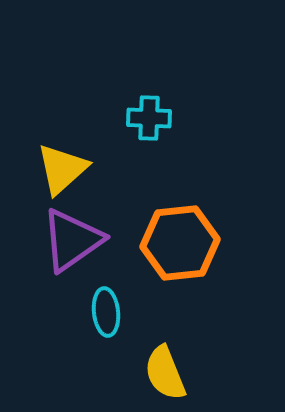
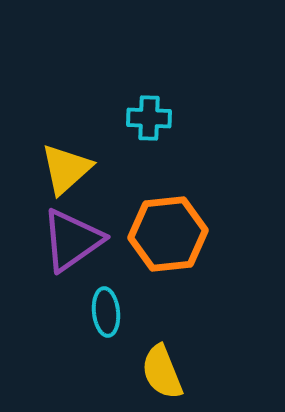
yellow triangle: moved 4 px right
orange hexagon: moved 12 px left, 9 px up
yellow semicircle: moved 3 px left, 1 px up
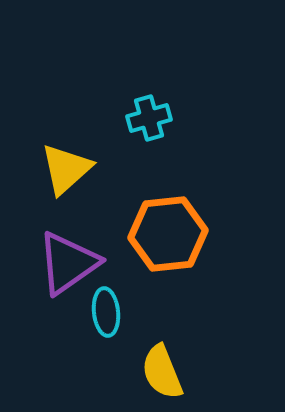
cyan cross: rotated 18 degrees counterclockwise
purple triangle: moved 4 px left, 23 px down
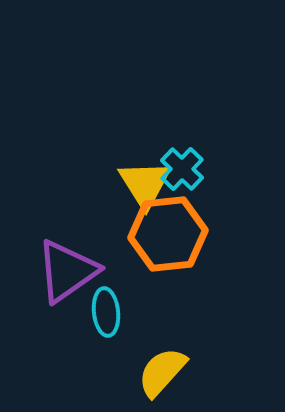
cyan cross: moved 33 px right, 51 px down; rotated 30 degrees counterclockwise
yellow triangle: moved 79 px right, 15 px down; rotated 20 degrees counterclockwise
purple triangle: moved 1 px left, 8 px down
yellow semicircle: rotated 64 degrees clockwise
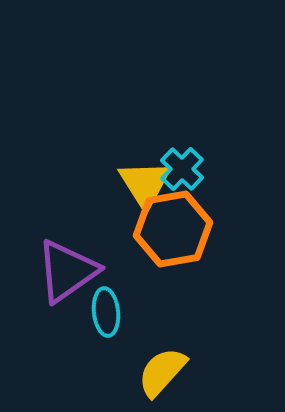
orange hexagon: moved 5 px right, 5 px up; rotated 4 degrees counterclockwise
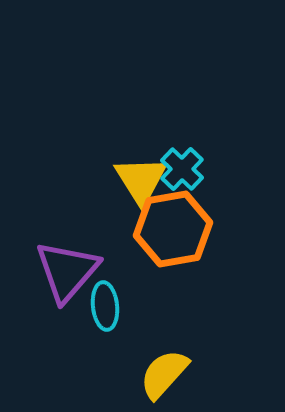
yellow triangle: moved 4 px left, 4 px up
purple triangle: rotated 14 degrees counterclockwise
cyan ellipse: moved 1 px left, 6 px up
yellow semicircle: moved 2 px right, 2 px down
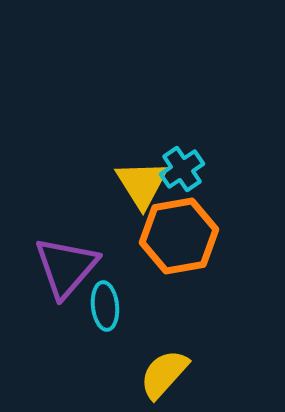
cyan cross: rotated 12 degrees clockwise
yellow triangle: moved 1 px right, 4 px down
orange hexagon: moved 6 px right, 7 px down
purple triangle: moved 1 px left, 4 px up
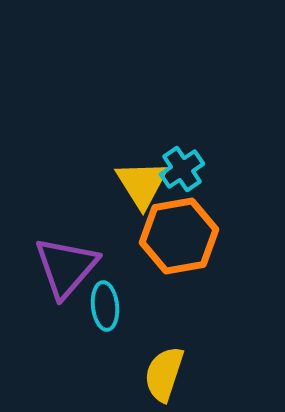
yellow semicircle: rotated 24 degrees counterclockwise
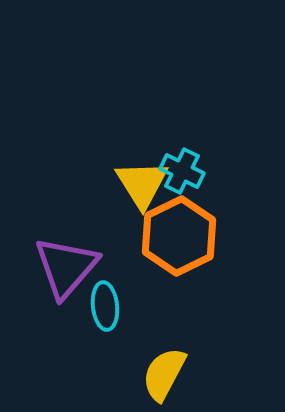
cyan cross: moved 2 px down; rotated 30 degrees counterclockwise
orange hexagon: rotated 16 degrees counterclockwise
yellow semicircle: rotated 10 degrees clockwise
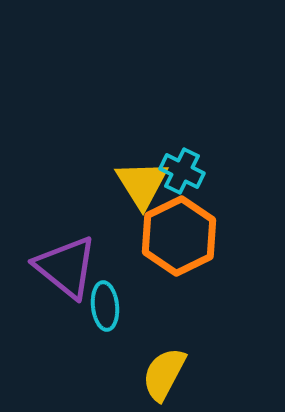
purple triangle: rotated 32 degrees counterclockwise
